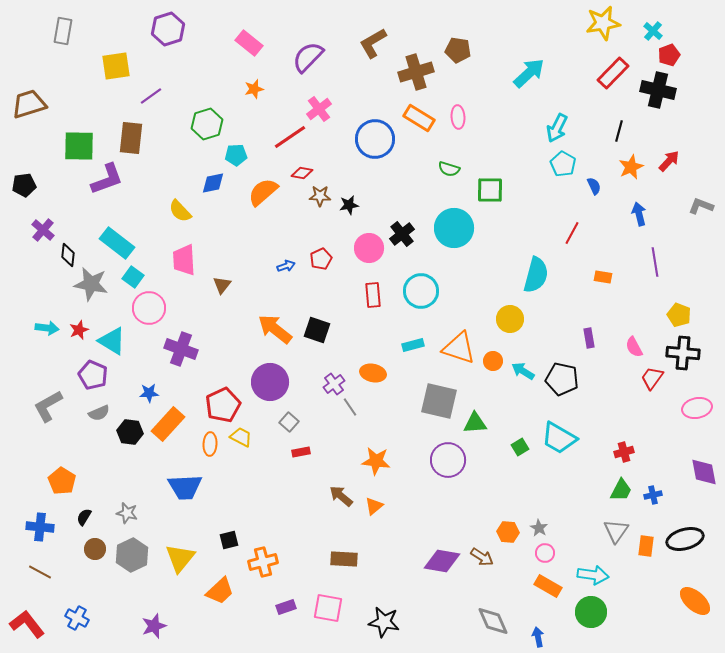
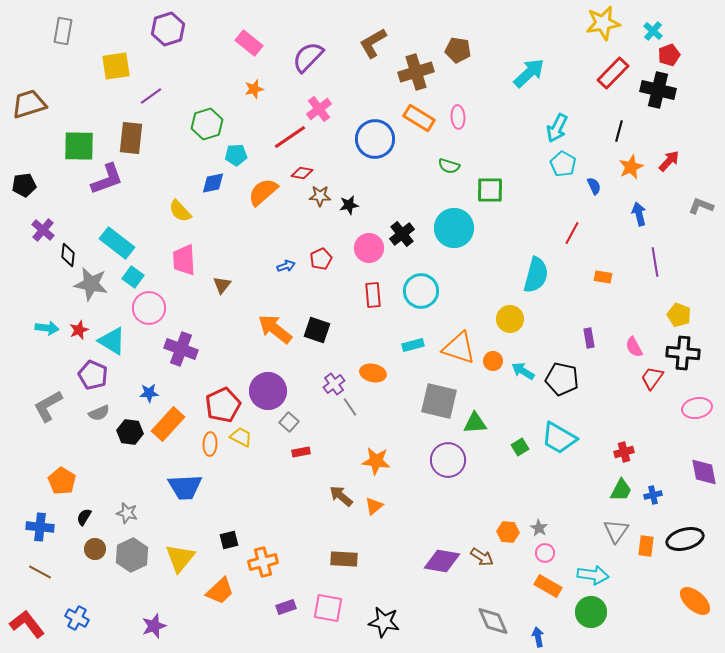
green semicircle at (449, 169): moved 3 px up
purple circle at (270, 382): moved 2 px left, 9 px down
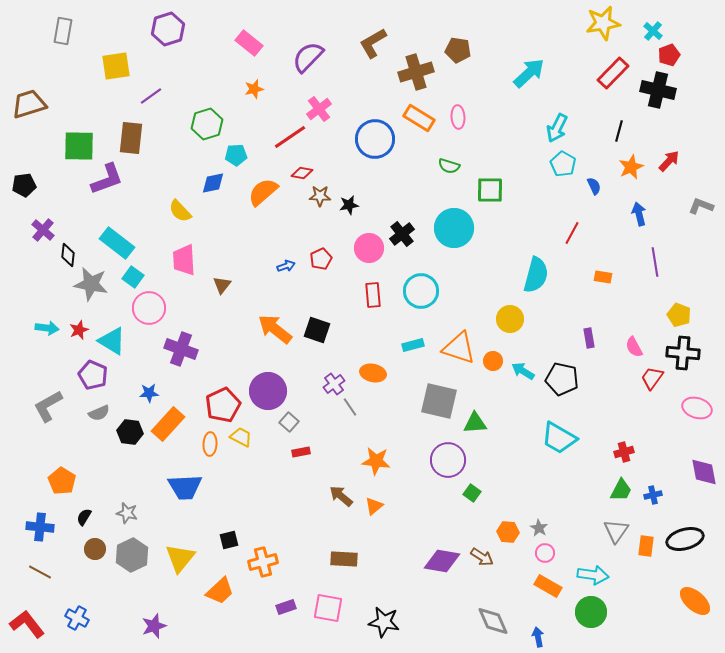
pink ellipse at (697, 408): rotated 28 degrees clockwise
green square at (520, 447): moved 48 px left, 46 px down; rotated 24 degrees counterclockwise
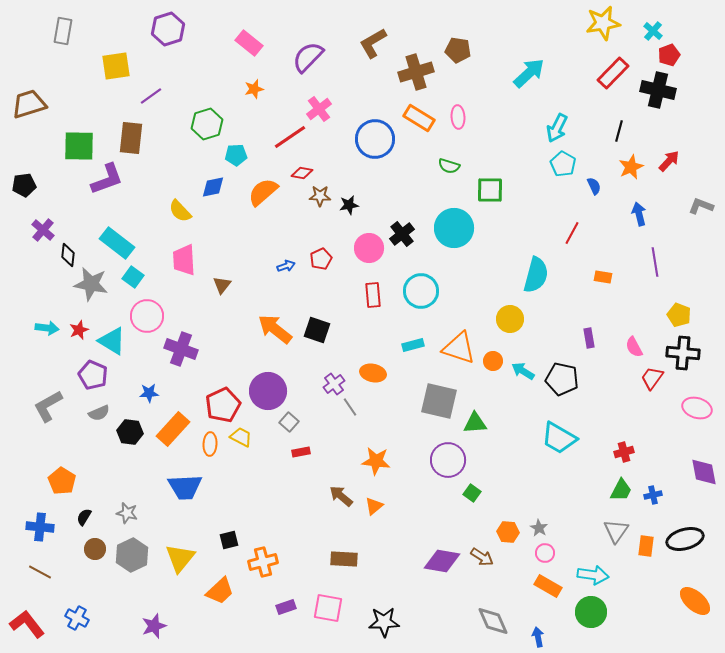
blue diamond at (213, 183): moved 4 px down
pink circle at (149, 308): moved 2 px left, 8 px down
orange rectangle at (168, 424): moved 5 px right, 5 px down
black star at (384, 622): rotated 12 degrees counterclockwise
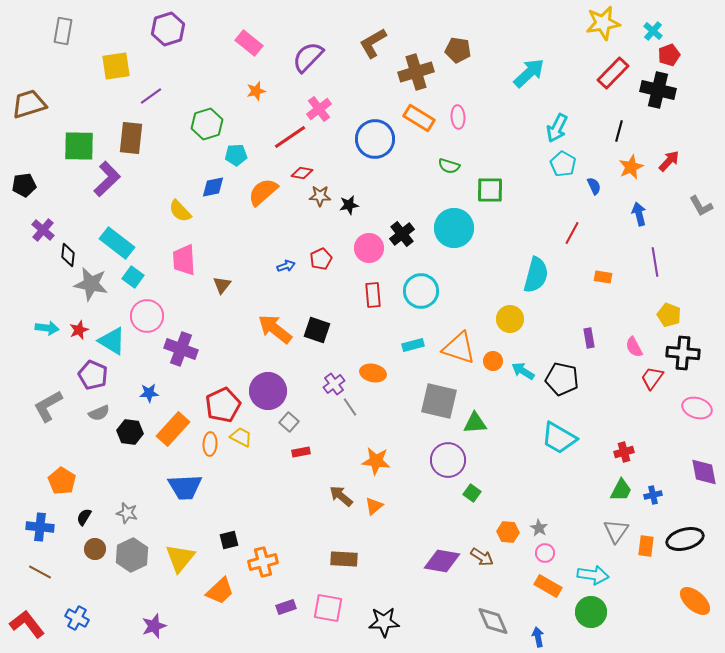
orange star at (254, 89): moved 2 px right, 2 px down
purple L-shape at (107, 179): rotated 24 degrees counterclockwise
gray L-shape at (701, 206): rotated 140 degrees counterclockwise
yellow pentagon at (679, 315): moved 10 px left
